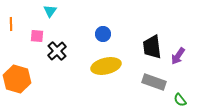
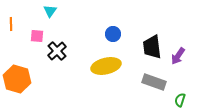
blue circle: moved 10 px right
green semicircle: rotated 56 degrees clockwise
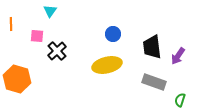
yellow ellipse: moved 1 px right, 1 px up
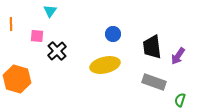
yellow ellipse: moved 2 px left
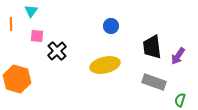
cyan triangle: moved 19 px left
blue circle: moved 2 px left, 8 px up
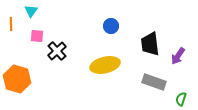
black trapezoid: moved 2 px left, 3 px up
green semicircle: moved 1 px right, 1 px up
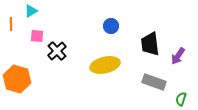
cyan triangle: rotated 24 degrees clockwise
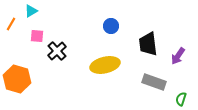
orange line: rotated 32 degrees clockwise
black trapezoid: moved 2 px left
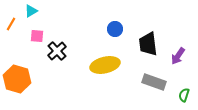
blue circle: moved 4 px right, 3 px down
green semicircle: moved 3 px right, 4 px up
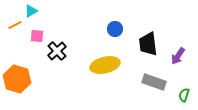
orange line: moved 4 px right, 1 px down; rotated 32 degrees clockwise
